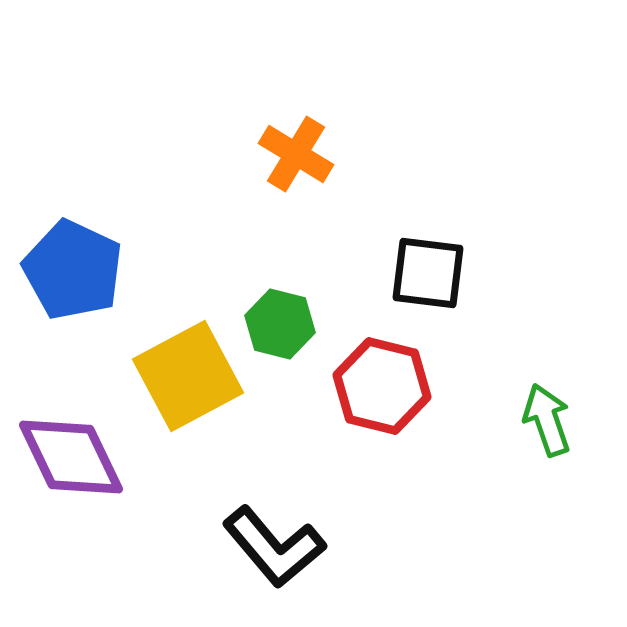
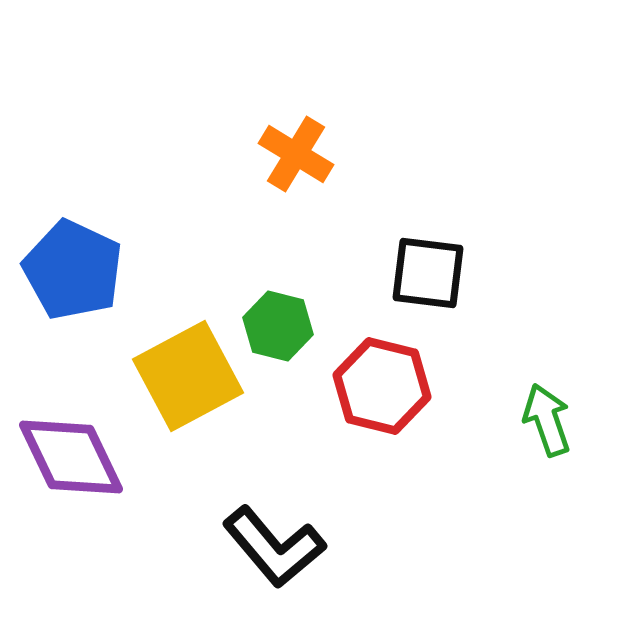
green hexagon: moved 2 px left, 2 px down
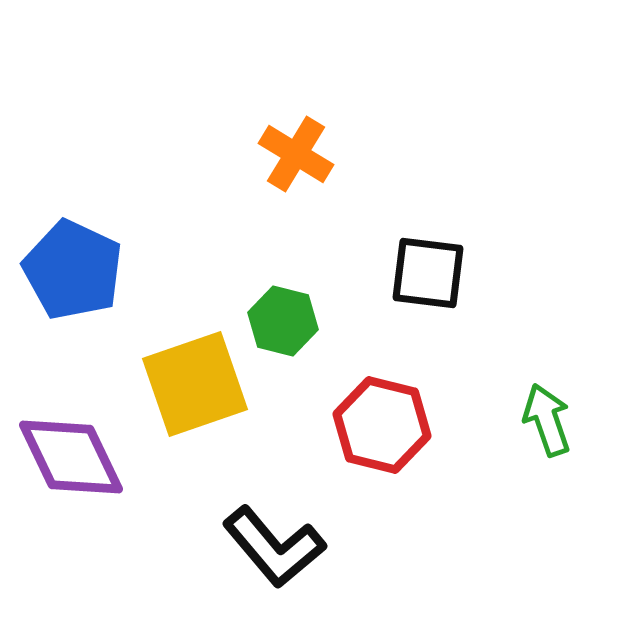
green hexagon: moved 5 px right, 5 px up
yellow square: moved 7 px right, 8 px down; rotated 9 degrees clockwise
red hexagon: moved 39 px down
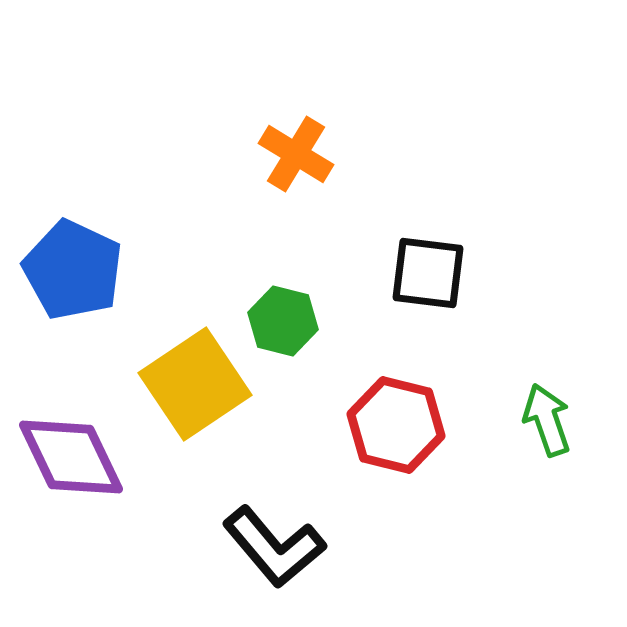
yellow square: rotated 15 degrees counterclockwise
red hexagon: moved 14 px right
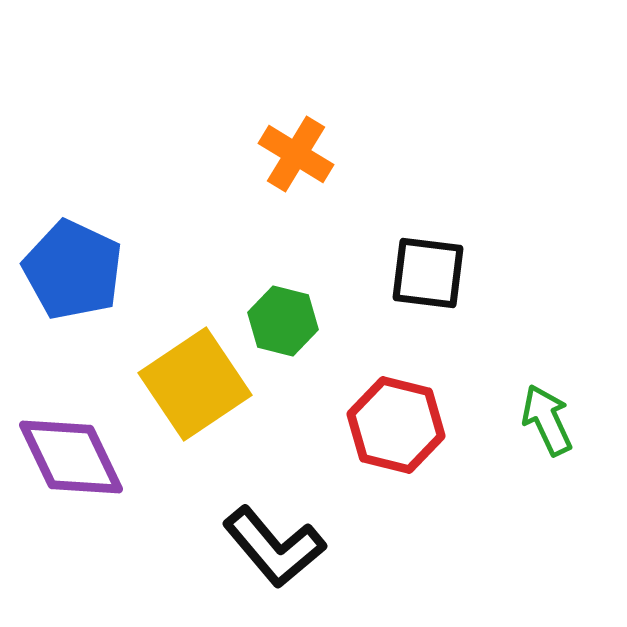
green arrow: rotated 6 degrees counterclockwise
